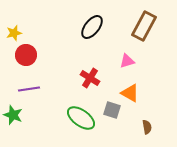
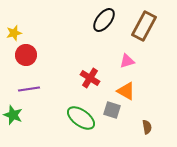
black ellipse: moved 12 px right, 7 px up
orange triangle: moved 4 px left, 2 px up
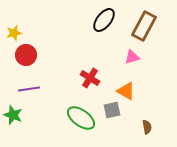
pink triangle: moved 5 px right, 4 px up
gray square: rotated 30 degrees counterclockwise
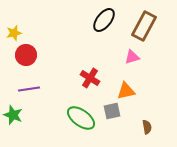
orange triangle: rotated 42 degrees counterclockwise
gray square: moved 1 px down
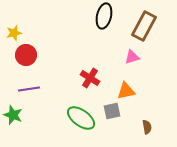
black ellipse: moved 4 px up; rotated 25 degrees counterclockwise
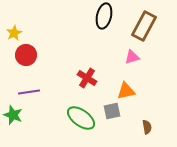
yellow star: rotated 14 degrees counterclockwise
red cross: moved 3 px left
purple line: moved 3 px down
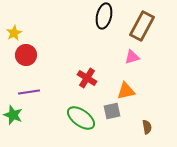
brown rectangle: moved 2 px left
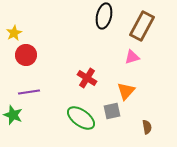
orange triangle: rotated 36 degrees counterclockwise
